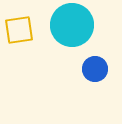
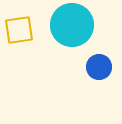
blue circle: moved 4 px right, 2 px up
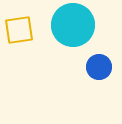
cyan circle: moved 1 px right
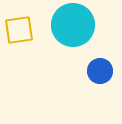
blue circle: moved 1 px right, 4 px down
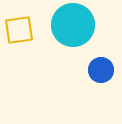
blue circle: moved 1 px right, 1 px up
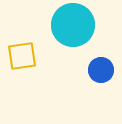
yellow square: moved 3 px right, 26 px down
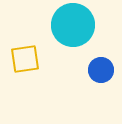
yellow square: moved 3 px right, 3 px down
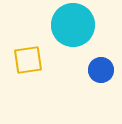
yellow square: moved 3 px right, 1 px down
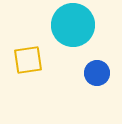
blue circle: moved 4 px left, 3 px down
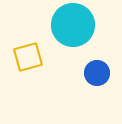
yellow square: moved 3 px up; rotated 8 degrees counterclockwise
